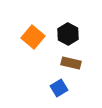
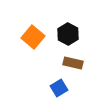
brown rectangle: moved 2 px right
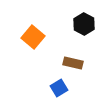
black hexagon: moved 16 px right, 10 px up
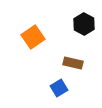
orange square: rotated 15 degrees clockwise
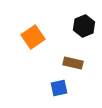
black hexagon: moved 2 px down; rotated 10 degrees clockwise
blue square: rotated 18 degrees clockwise
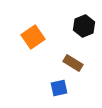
brown rectangle: rotated 18 degrees clockwise
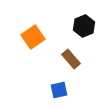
brown rectangle: moved 2 px left, 4 px up; rotated 18 degrees clockwise
blue square: moved 2 px down
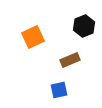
orange square: rotated 10 degrees clockwise
brown rectangle: moved 1 px left, 1 px down; rotated 72 degrees counterclockwise
